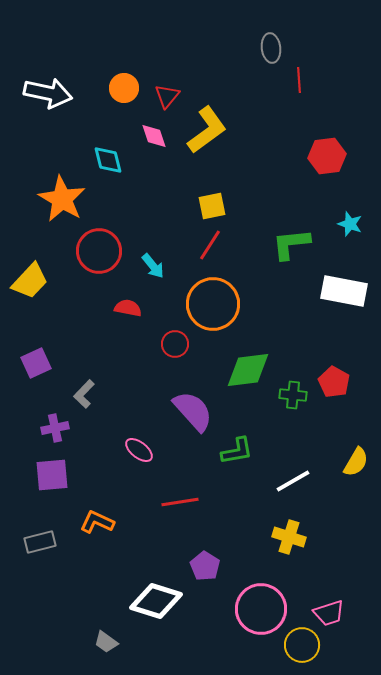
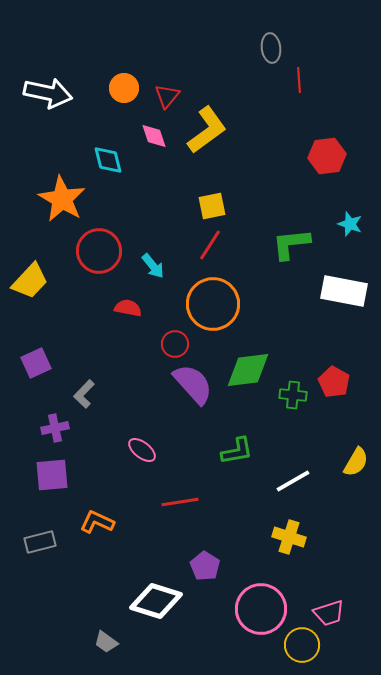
purple semicircle at (193, 411): moved 27 px up
pink ellipse at (139, 450): moved 3 px right
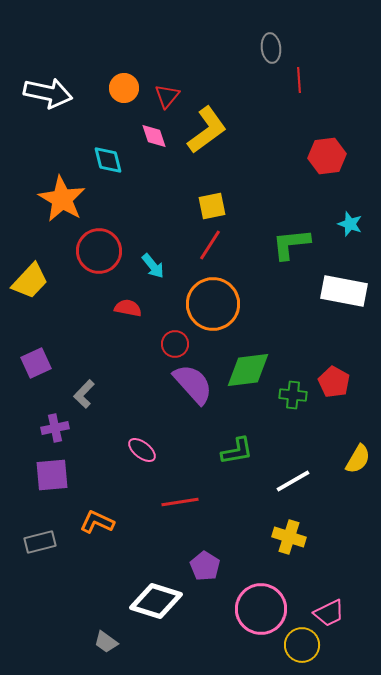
yellow semicircle at (356, 462): moved 2 px right, 3 px up
pink trapezoid at (329, 613): rotated 8 degrees counterclockwise
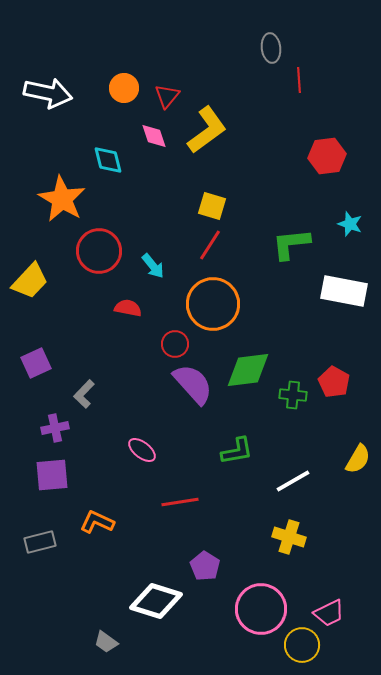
yellow square at (212, 206): rotated 28 degrees clockwise
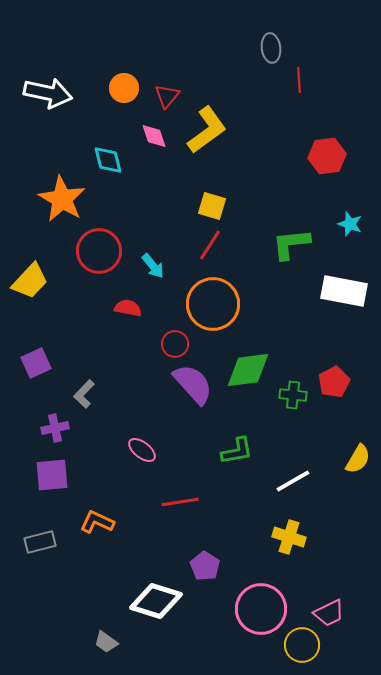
red pentagon at (334, 382): rotated 16 degrees clockwise
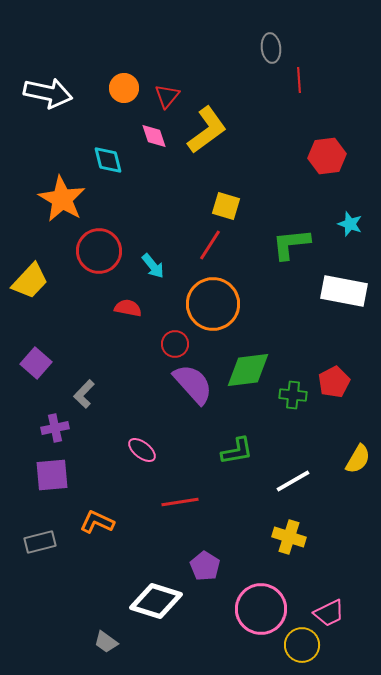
yellow square at (212, 206): moved 14 px right
purple square at (36, 363): rotated 24 degrees counterclockwise
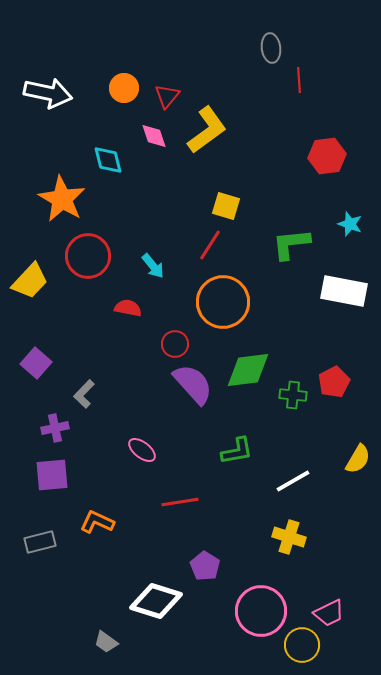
red circle at (99, 251): moved 11 px left, 5 px down
orange circle at (213, 304): moved 10 px right, 2 px up
pink circle at (261, 609): moved 2 px down
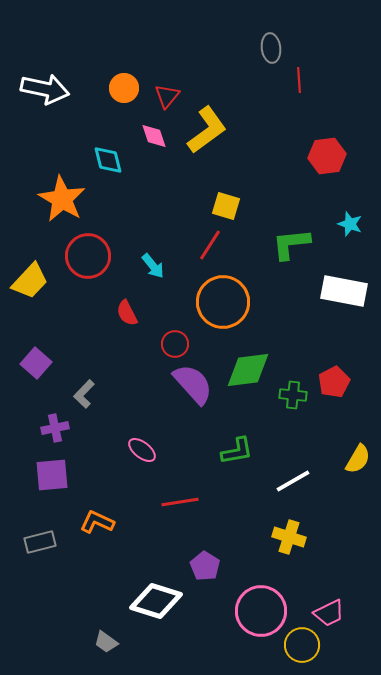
white arrow at (48, 93): moved 3 px left, 4 px up
red semicircle at (128, 308): moved 1 px left, 5 px down; rotated 128 degrees counterclockwise
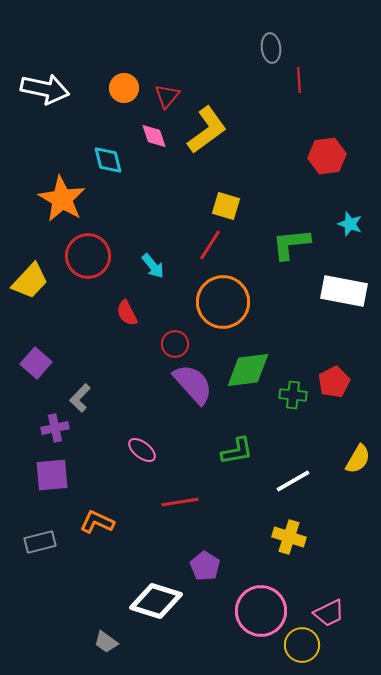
gray L-shape at (84, 394): moved 4 px left, 4 px down
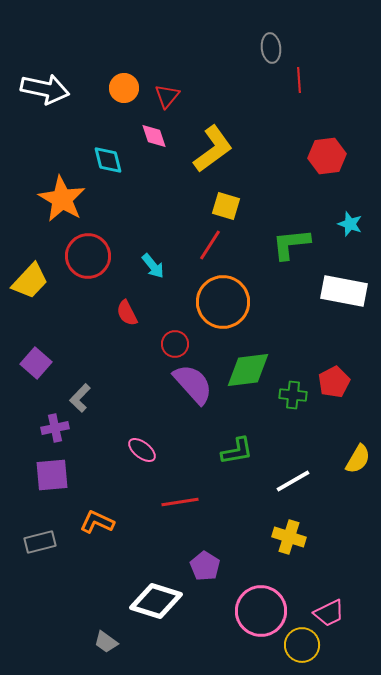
yellow L-shape at (207, 130): moved 6 px right, 19 px down
